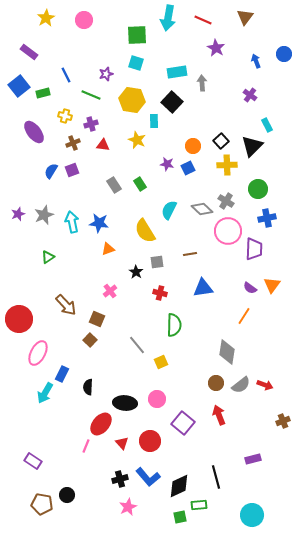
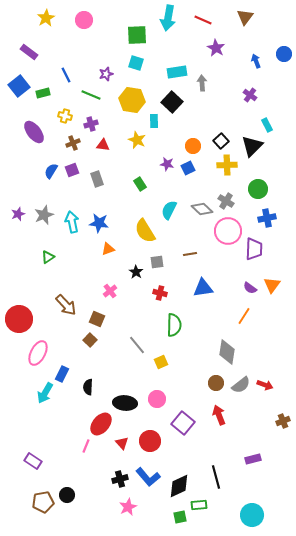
gray rectangle at (114, 185): moved 17 px left, 6 px up; rotated 14 degrees clockwise
brown pentagon at (42, 504): moved 1 px right, 2 px up; rotated 20 degrees counterclockwise
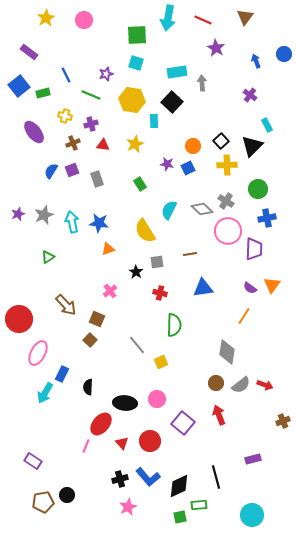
yellow star at (137, 140): moved 2 px left, 4 px down; rotated 24 degrees clockwise
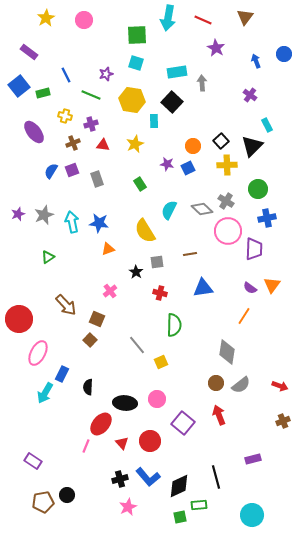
red arrow at (265, 385): moved 15 px right, 1 px down
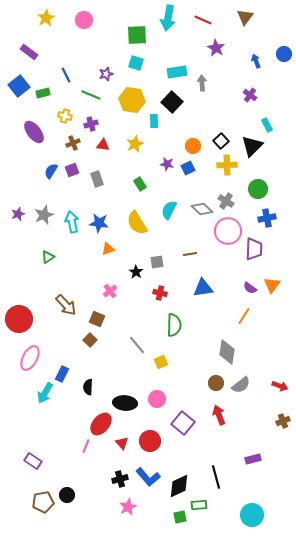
yellow semicircle at (145, 231): moved 8 px left, 8 px up
pink ellipse at (38, 353): moved 8 px left, 5 px down
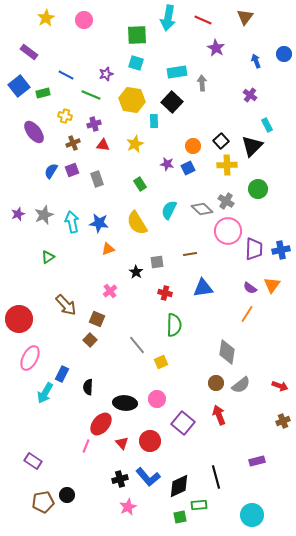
blue line at (66, 75): rotated 35 degrees counterclockwise
purple cross at (91, 124): moved 3 px right
blue cross at (267, 218): moved 14 px right, 32 px down
red cross at (160, 293): moved 5 px right
orange line at (244, 316): moved 3 px right, 2 px up
purple rectangle at (253, 459): moved 4 px right, 2 px down
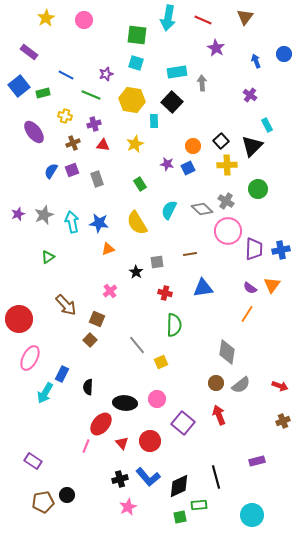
green square at (137, 35): rotated 10 degrees clockwise
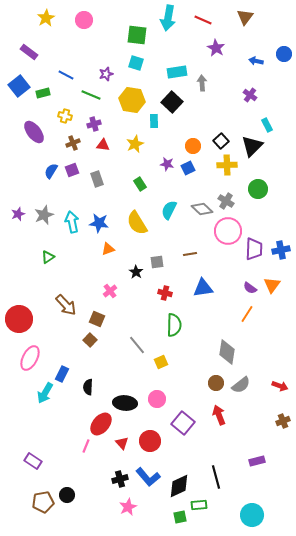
blue arrow at (256, 61): rotated 56 degrees counterclockwise
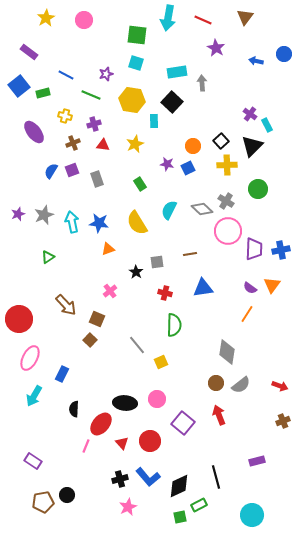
purple cross at (250, 95): moved 19 px down
black semicircle at (88, 387): moved 14 px left, 22 px down
cyan arrow at (45, 393): moved 11 px left, 3 px down
green rectangle at (199, 505): rotated 21 degrees counterclockwise
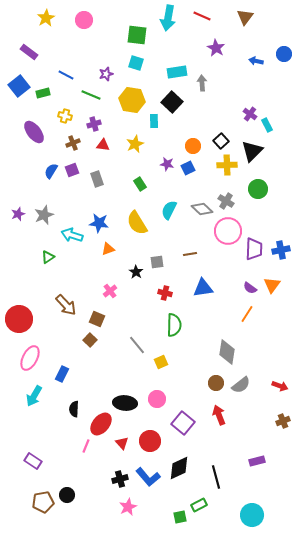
red line at (203, 20): moved 1 px left, 4 px up
black triangle at (252, 146): moved 5 px down
cyan arrow at (72, 222): moved 13 px down; rotated 60 degrees counterclockwise
black diamond at (179, 486): moved 18 px up
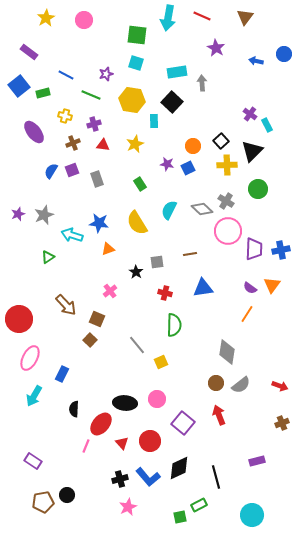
brown cross at (283, 421): moved 1 px left, 2 px down
